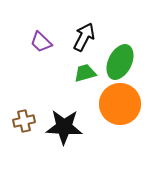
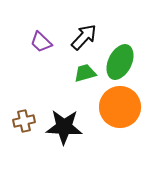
black arrow: rotated 16 degrees clockwise
orange circle: moved 3 px down
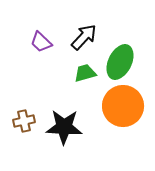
orange circle: moved 3 px right, 1 px up
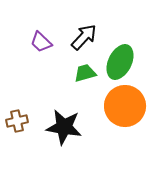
orange circle: moved 2 px right
brown cross: moved 7 px left
black star: rotated 6 degrees clockwise
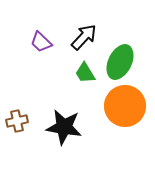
green trapezoid: rotated 105 degrees counterclockwise
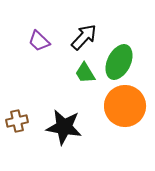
purple trapezoid: moved 2 px left, 1 px up
green ellipse: moved 1 px left
